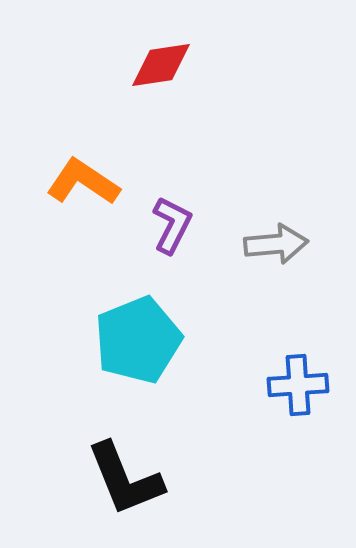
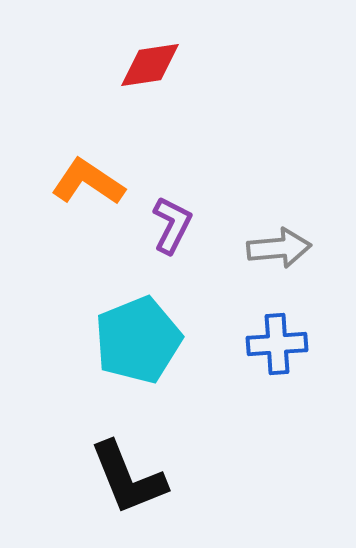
red diamond: moved 11 px left
orange L-shape: moved 5 px right
gray arrow: moved 3 px right, 4 px down
blue cross: moved 21 px left, 41 px up
black L-shape: moved 3 px right, 1 px up
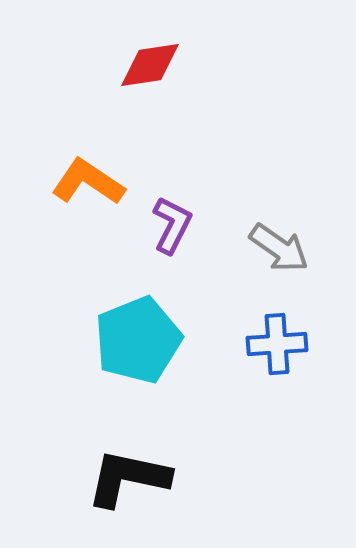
gray arrow: rotated 40 degrees clockwise
black L-shape: rotated 124 degrees clockwise
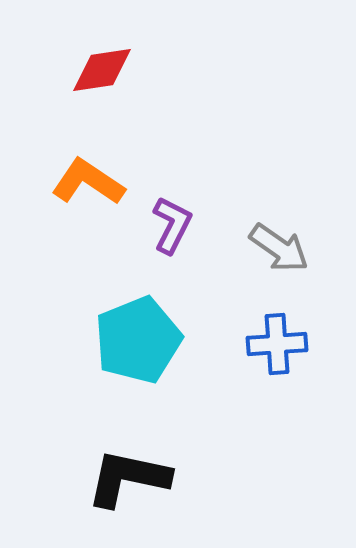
red diamond: moved 48 px left, 5 px down
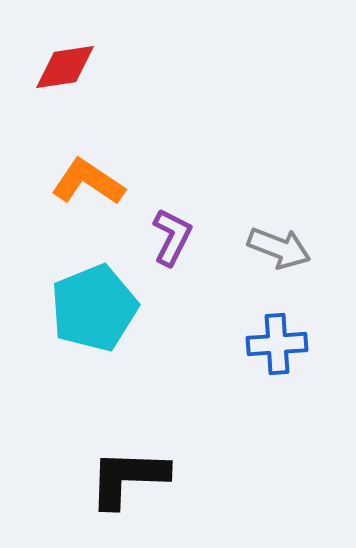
red diamond: moved 37 px left, 3 px up
purple L-shape: moved 12 px down
gray arrow: rotated 14 degrees counterclockwise
cyan pentagon: moved 44 px left, 32 px up
black L-shape: rotated 10 degrees counterclockwise
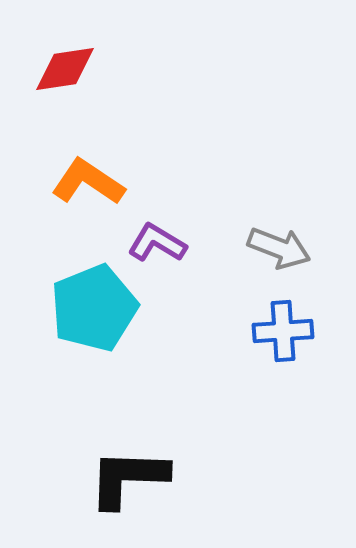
red diamond: moved 2 px down
purple L-shape: moved 15 px left, 6 px down; rotated 86 degrees counterclockwise
blue cross: moved 6 px right, 13 px up
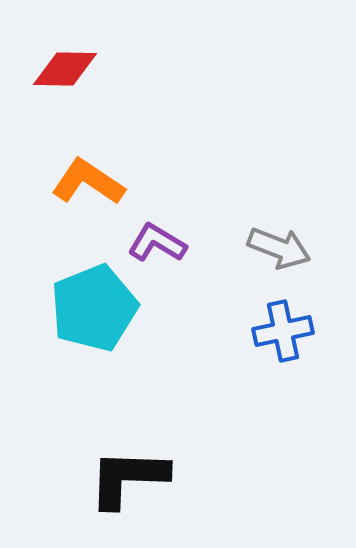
red diamond: rotated 10 degrees clockwise
blue cross: rotated 8 degrees counterclockwise
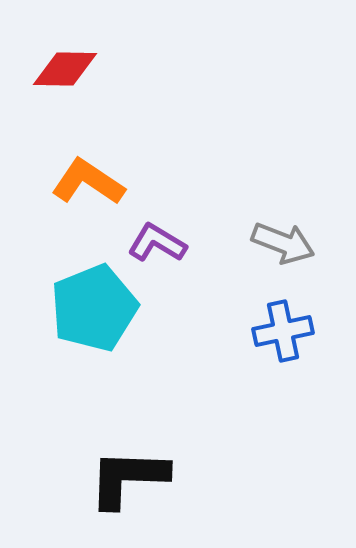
gray arrow: moved 4 px right, 5 px up
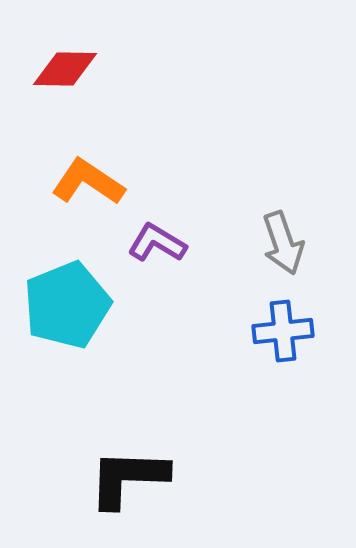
gray arrow: rotated 50 degrees clockwise
cyan pentagon: moved 27 px left, 3 px up
blue cross: rotated 6 degrees clockwise
